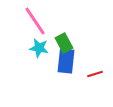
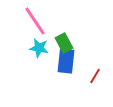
red line: moved 2 px down; rotated 42 degrees counterclockwise
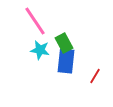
cyan star: moved 1 px right, 2 px down
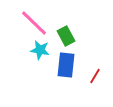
pink line: moved 1 px left, 2 px down; rotated 12 degrees counterclockwise
green rectangle: moved 2 px right, 7 px up
blue rectangle: moved 4 px down
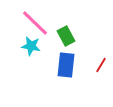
pink line: moved 1 px right
cyan star: moved 9 px left, 4 px up
red line: moved 6 px right, 11 px up
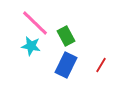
blue rectangle: rotated 20 degrees clockwise
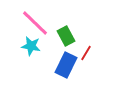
red line: moved 15 px left, 12 px up
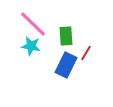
pink line: moved 2 px left, 1 px down
green rectangle: rotated 24 degrees clockwise
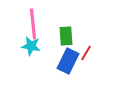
pink line: rotated 40 degrees clockwise
blue rectangle: moved 2 px right, 4 px up
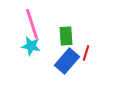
pink line: moved 1 px left; rotated 12 degrees counterclockwise
red line: rotated 14 degrees counterclockwise
blue rectangle: moved 1 px left; rotated 15 degrees clockwise
